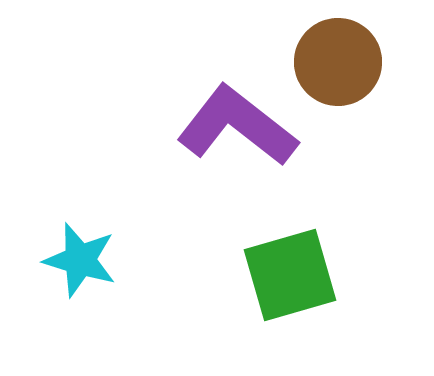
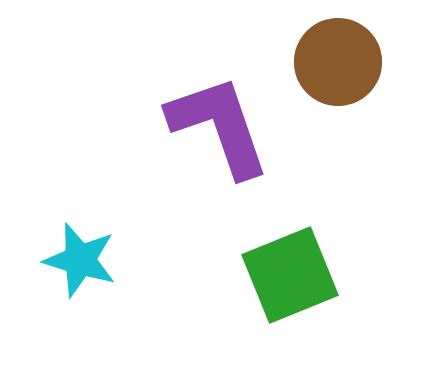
purple L-shape: moved 18 px left; rotated 33 degrees clockwise
green square: rotated 6 degrees counterclockwise
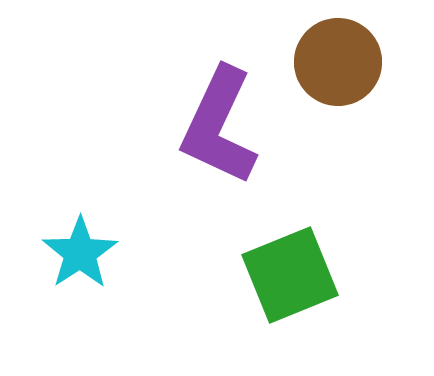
purple L-shape: rotated 136 degrees counterclockwise
cyan star: moved 7 px up; rotated 22 degrees clockwise
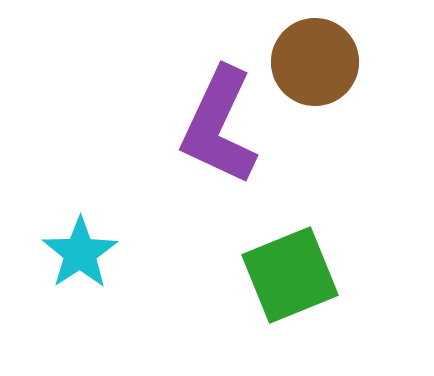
brown circle: moved 23 px left
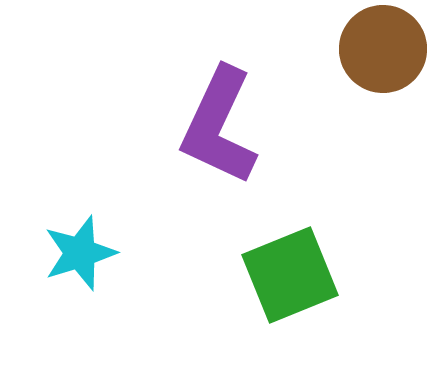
brown circle: moved 68 px right, 13 px up
cyan star: rotated 16 degrees clockwise
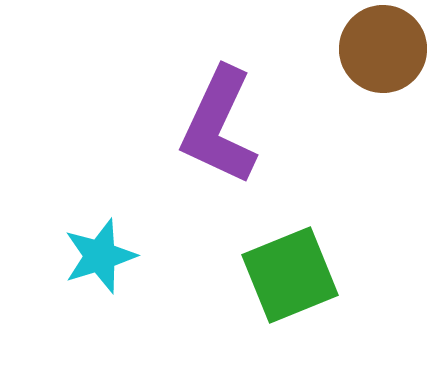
cyan star: moved 20 px right, 3 px down
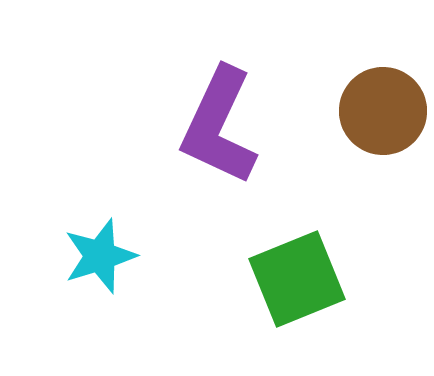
brown circle: moved 62 px down
green square: moved 7 px right, 4 px down
